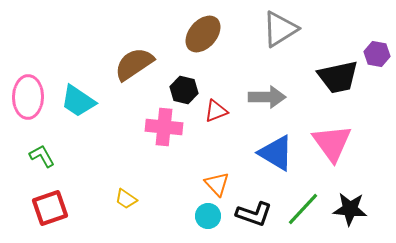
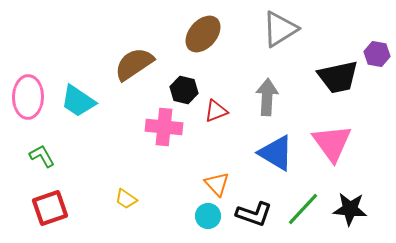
gray arrow: rotated 87 degrees counterclockwise
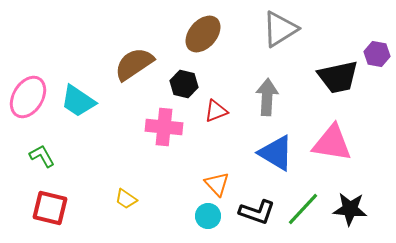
black hexagon: moved 6 px up
pink ellipse: rotated 30 degrees clockwise
pink triangle: rotated 45 degrees counterclockwise
red square: rotated 33 degrees clockwise
black L-shape: moved 3 px right, 2 px up
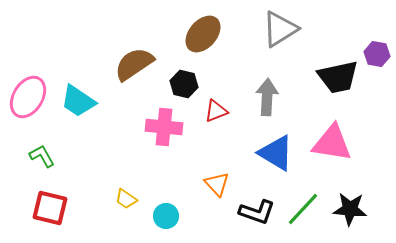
cyan circle: moved 42 px left
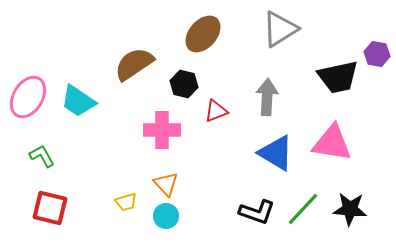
pink cross: moved 2 px left, 3 px down; rotated 6 degrees counterclockwise
orange triangle: moved 51 px left
yellow trapezoid: moved 3 px down; rotated 50 degrees counterclockwise
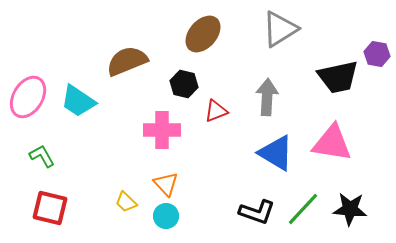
brown semicircle: moved 7 px left, 3 px up; rotated 12 degrees clockwise
yellow trapezoid: rotated 60 degrees clockwise
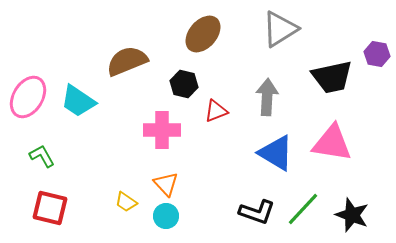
black trapezoid: moved 6 px left
yellow trapezoid: rotated 10 degrees counterclockwise
black star: moved 2 px right, 6 px down; rotated 16 degrees clockwise
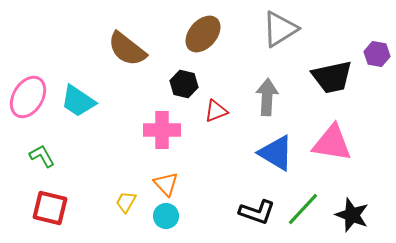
brown semicircle: moved 12 px up; rotated 120 degrees counterclockwise
yellow trapezoid: rotated 85 degrees clockwise
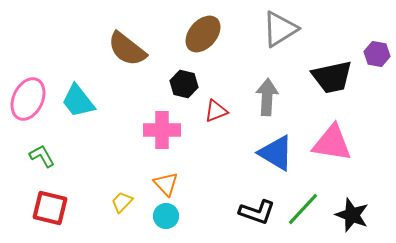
pink ellipse: moved 2 px down; rotated 6 degrees counterclockwise
cyan trapezoid: rotated 18 degrees clockwise
yellow trapezoid: moved 4 px left; rotated 15 degrees clockwise
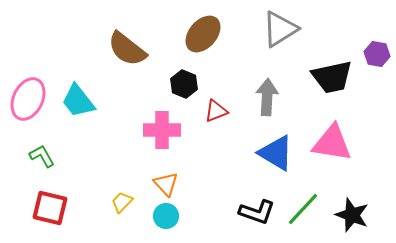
black hexagon: rotated 8 degrees clockwise
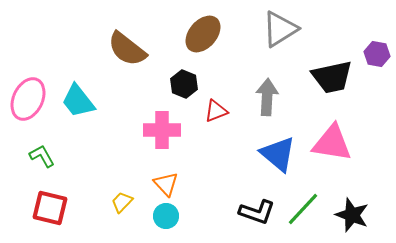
blue triangle: moved 2 px right, 1 px down; rotated 9 degrees clockwise
